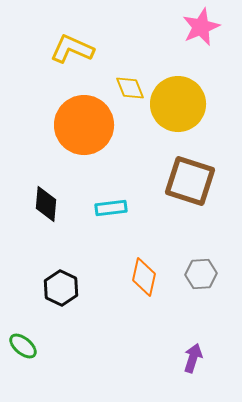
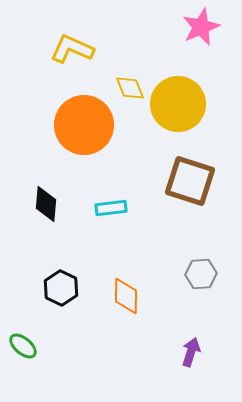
orange diamond: moved 18 px left, 19 px down; rotated 12 degrees counterclockwise
purple arrow: moved 2 px left, 6 px up
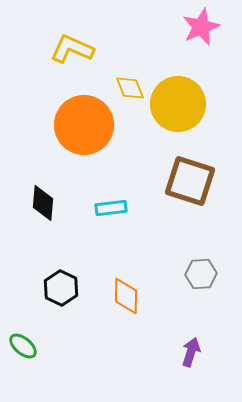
black diamond: moved 3 px left, 1 px up
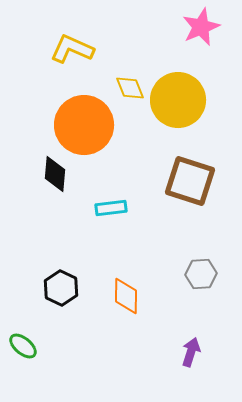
yellow circle: moved 4 px up
black diamond: moved 12 px right, 29 px up
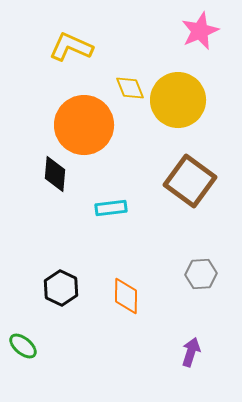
pink star: moved 1 px left, 4 px down
yellow L-shape: moved 1 px left, 2 px up
brown square: rotated 18 degrees clockwise
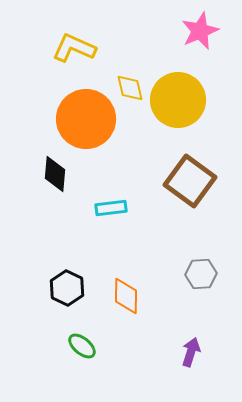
yellow L-shape: moved 3 px right, 1 px down
yellow diamond: rotated 8 degrees clockwise
orange circle: moved 2 px right, 6 px up
black hexagon: moved 6 px right
green ellipse: moved 59 px right
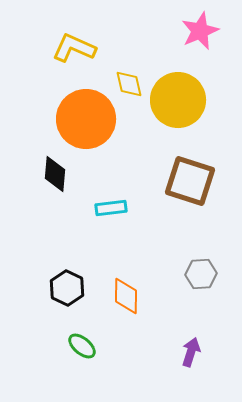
yellow diamond: moved 1 px left, 4 px up
brown square: rotated 18 degrees counterclockwise
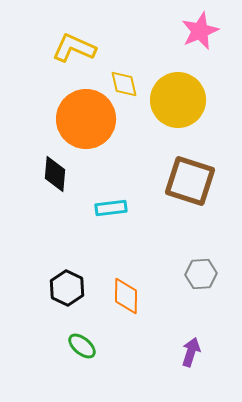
yellow diamond: moved 5 px left
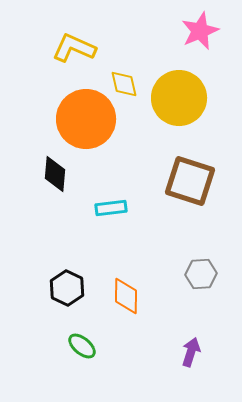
yellow circle: moved 1 px right, 2 px up
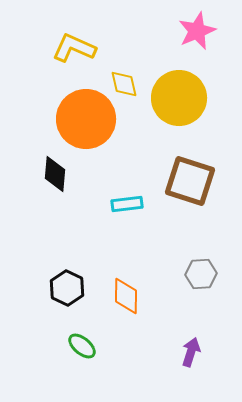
pink star: moved 3 px left
cyan rectangle: moved 16 px right, 4 px up
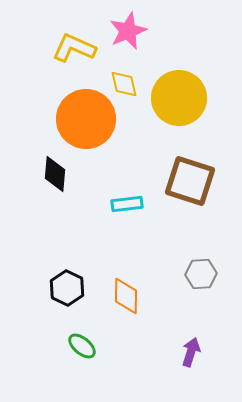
pink star: moved 69 px left
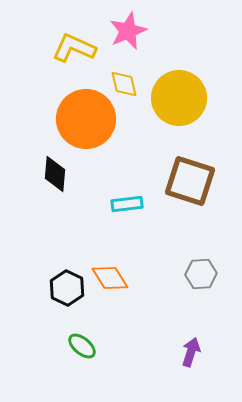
orange diamond: moved 16 px left, 18 px up; rotated 33 degrees counterclockwise
